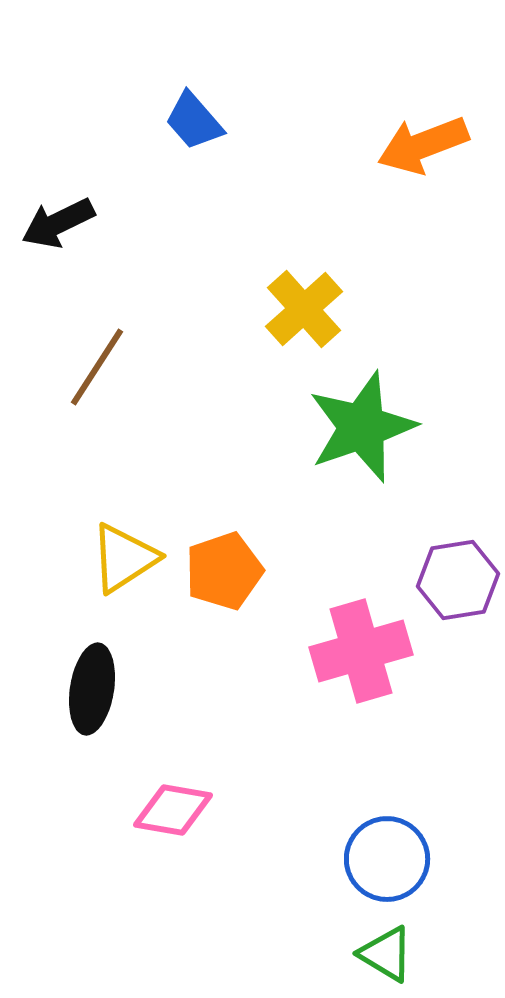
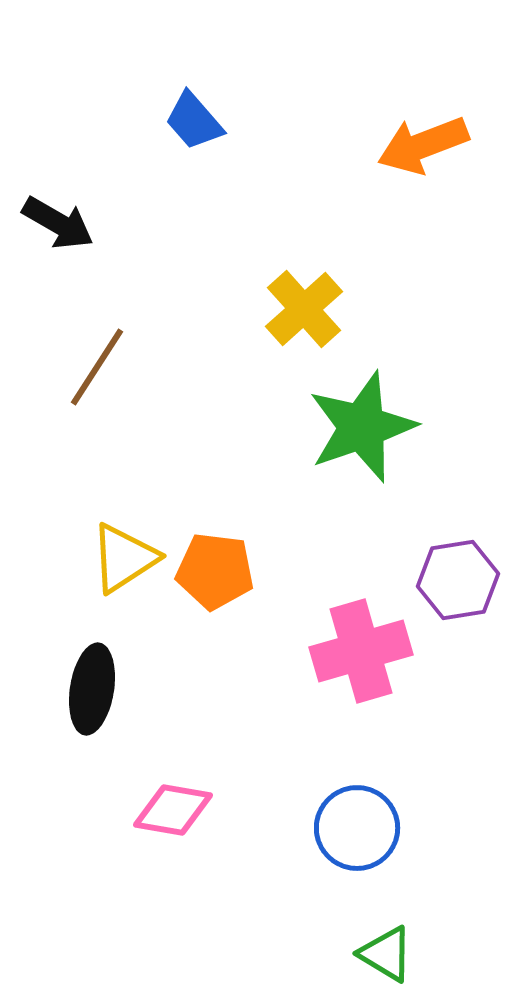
black arrow: rotated 124 degrees counterclockwise
orange pentagon: moved 9 px left; rotated 26 degrees clockwise
blue circle: moved 30 px left, 31 px up
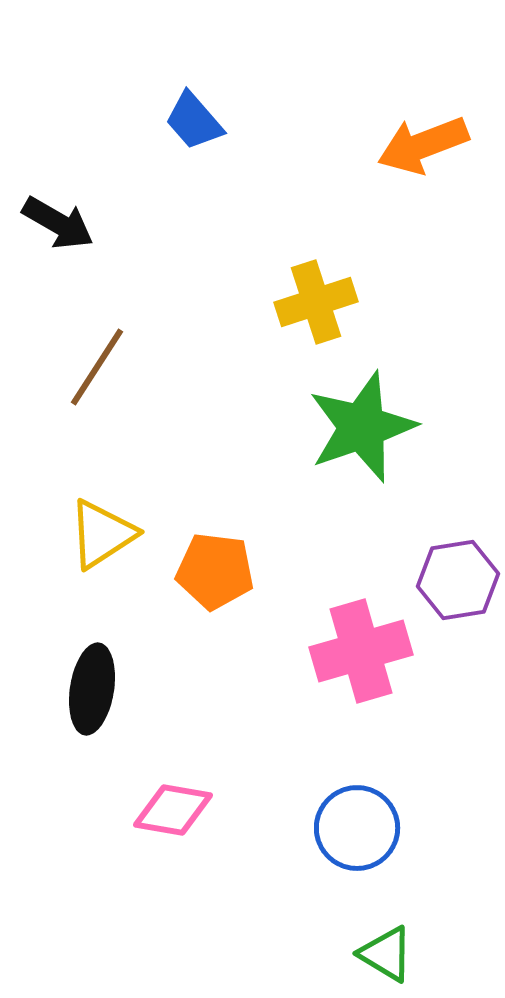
yellow cross: moved 12 px right, 7 px up; rotated 24 degrees clockwise
yellow triangle: moved 22 px left, 24 px up
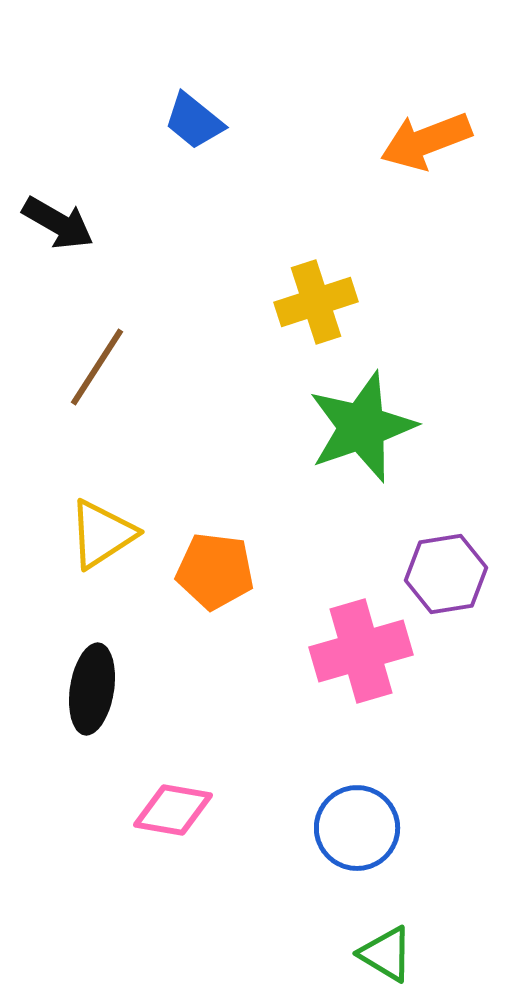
blue trapezoid: rotated 10 degrees counterclockwise
orange arrow: moved 3 px right, 4 px up
purple hexagon: moved 12 px left, 6 px up
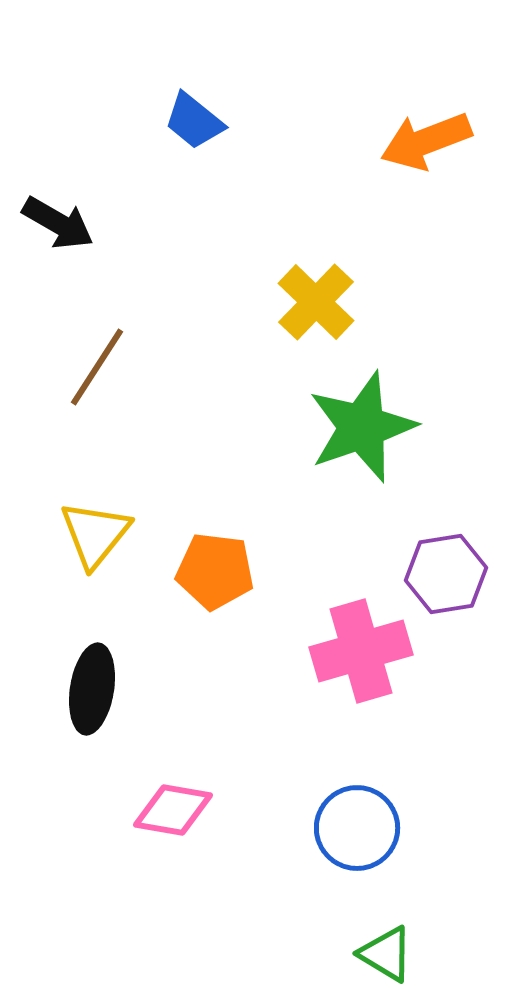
yellow cross: rotated 28 degrees counterclockwise
yellow triangle: moved 7 px left; rotated 18 degrees counterclockwise
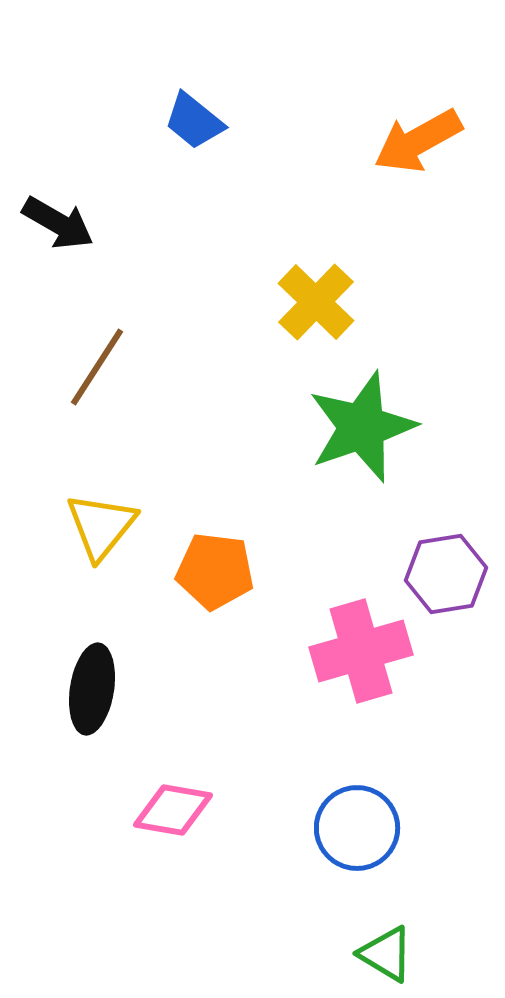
orange arrow: moved 8 px left; rotated 8 degrees counterclockwise
yellow triangle: moved 6 px right, 8 px up
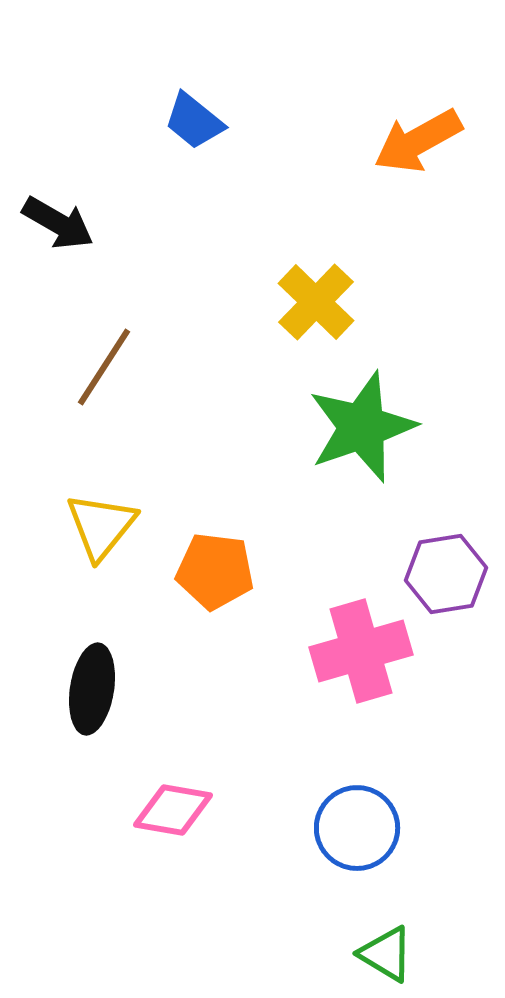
brown line: moved 7 px right
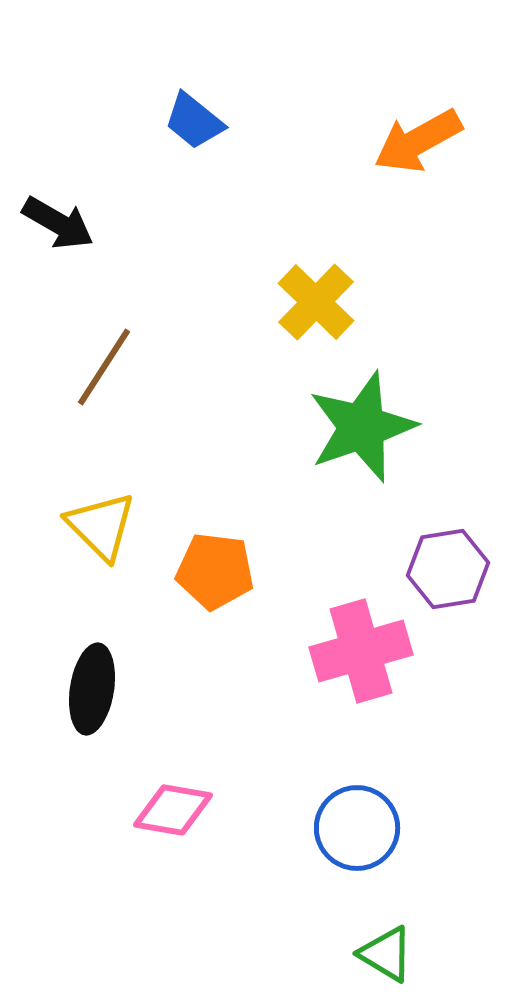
yellow triangle: rotated 24 degrees counterclockwise
purple hexagon: moved 2 px right, 5 px up
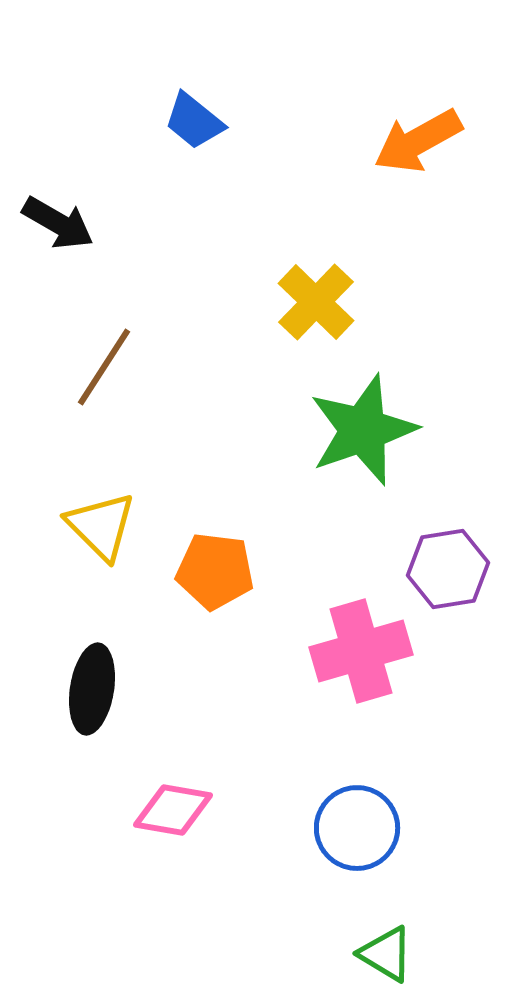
green star: moved 1 px right, 3 px down
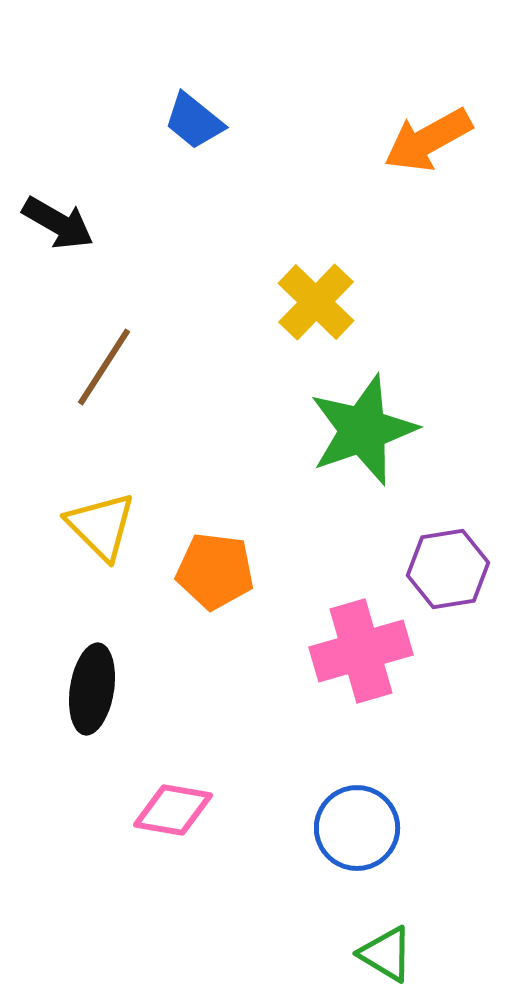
orange arrow: moved 10 px right, 1 px up
